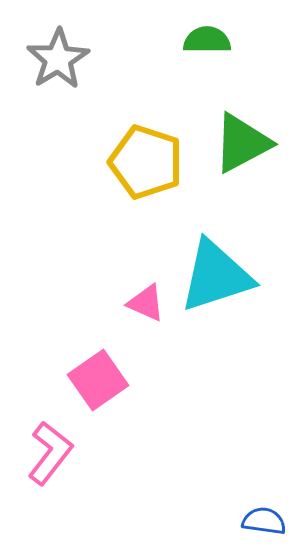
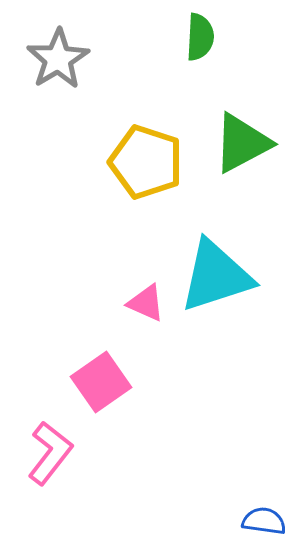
green semicircle: moved 7 px left, 3 px up; rotated 93 degrees clockwise
pink square: moved 3 px right, 2 px down
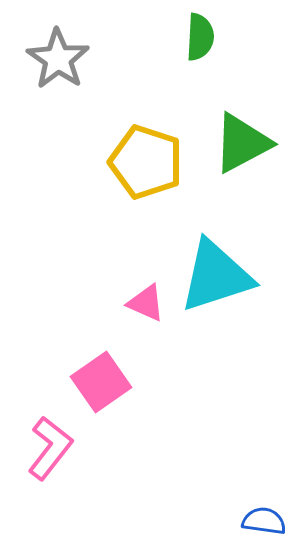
gray star: rotated 6 degrees counterclockwise
pink L-shape: moved 5 px up
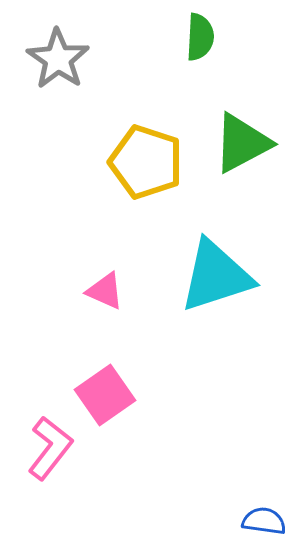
pink triangle: moved 41 px left, 12 px up
pink square: moved 4 px right, 13 px down
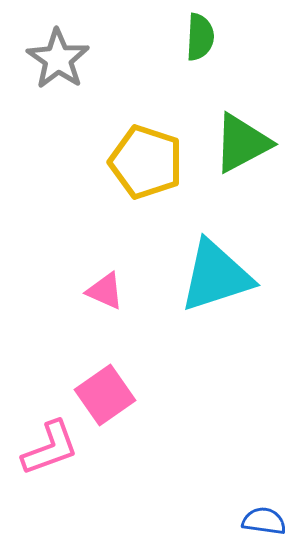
pink L-shape: rotated 32 degrees clockwise
